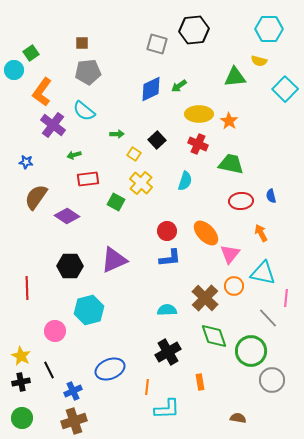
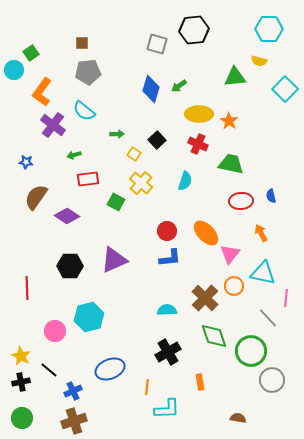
blue diamond at (151, 89): rotated 48 degrees counterclockwise
cyan hexagon at (89, 310): moved 7 px down
black line at (49, 370): rotated 24 degrees counterclockwise
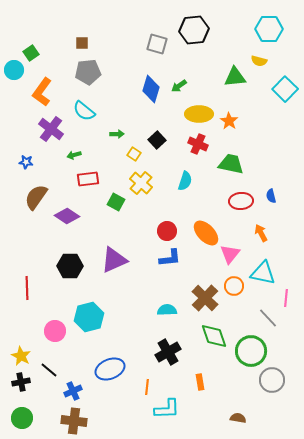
purple cross at (53, 125): moved 2 px left, 4 px down
brown cross at (74, 421): rotated 25 degrees clockwise
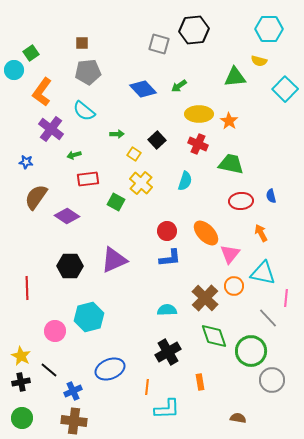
gray square at (157, 44): moved 2 px right
blue diamond at (151, 89): moved 8 px left; rotated 60 degrees counterclockwise
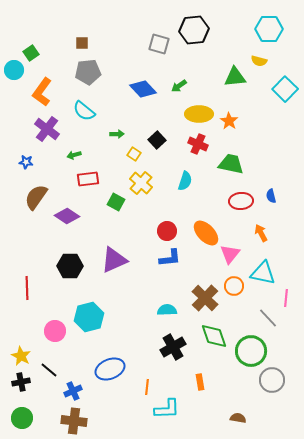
purple cross at (51, 129): moved 4 px left
black cross at (168, 352): moved 5 px right, 5 px up
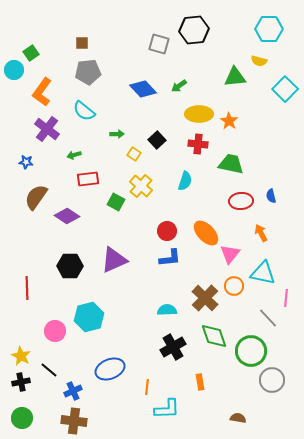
red cross at (198, 144): rotated 18 degrees counterclockwise
yellow cross at (141, 183): moved 3 px down
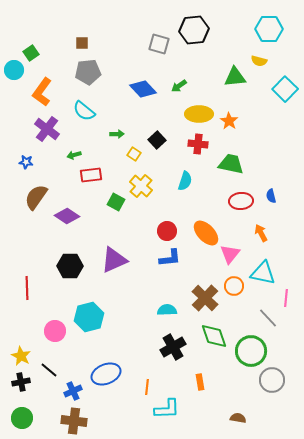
red rectangle at (88, 179): moved 3 px right, 4 px up
blue ellipse at (110, 369): moved 4 px left, 5 px down
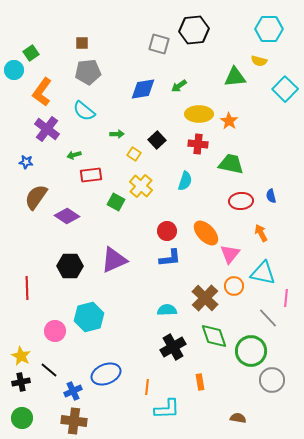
blue diamond at (143, 89): rotated 56 degrees counterclockwise
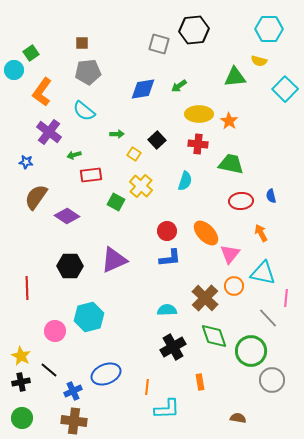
purple cross at (47, 129): moved 2 px right, 3 px down
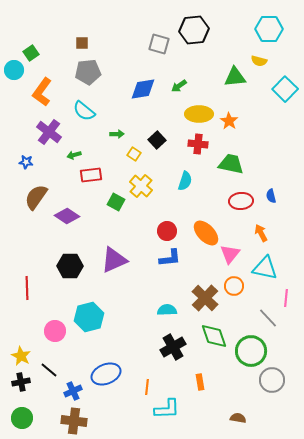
cyan triangle at (263, 273): moved 2 px right, 5 px up
